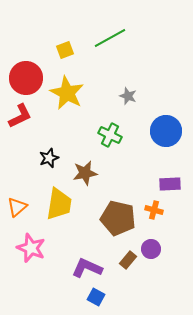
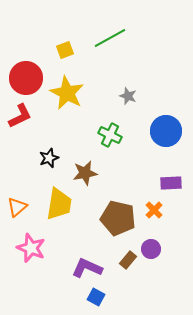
purple rectangle: moved 1 px right, 1 px up
orange cross: rotated 30 degrees clockwise
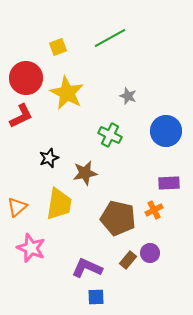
yellow square: moved 7 px left, 3 px up
red L-shape: moved 1 px right
purple rectangle: moved 2 px left
orange cross: rotated 18 degrees clockwise
purple circle: moved 1 px left, 4 px down
blue square: rotated 30 degrees counterclockwise
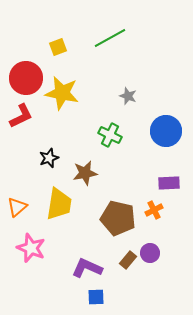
yellow star: moved 5 px left; rotated 16 degrees counterclockwise
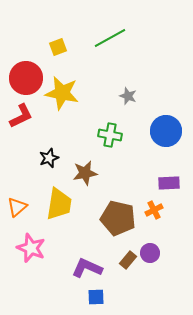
green cross: rotated 15 degrees counterclockwise
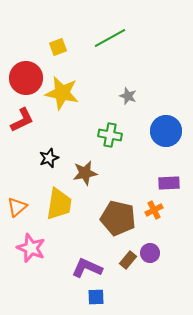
red L-shape: moved 1 px right, 4 px down
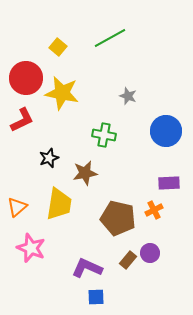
yellow square: rotated 30 degrees counterclockwise
green cross: moved 6 px left
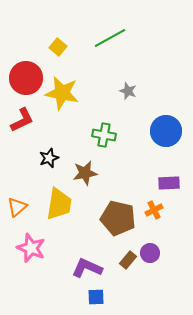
gray star: moved 5 px up
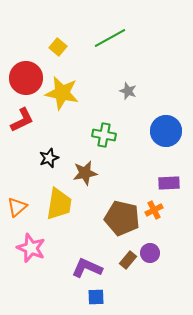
brown pentagon: moved 4 px right
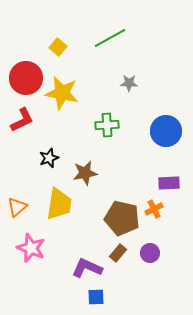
gray star: moved 1 px right, 8 px up; rotated 18 degrees counterclockwise
green cross: moved 3 px right, 10 px up; rotated 15 degrees counterclockwise
orange cross: moved 1 px up
brown rectangle: moved 10 px left, 7 px up
